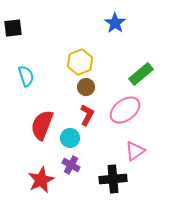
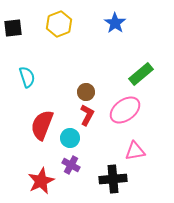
yellow hexagon: moved 21 px left, 38 px up
cyan semicircle: moved 1 px right, 1 px down
brown circle: moved 5 px down
pink triangle: rotated 25 degrees clockwise
red star: moved 1 px down
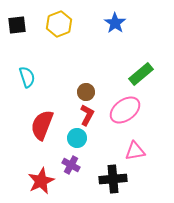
black square: moved 4 px right, 3 px up
cyan circle: moved 7 px right
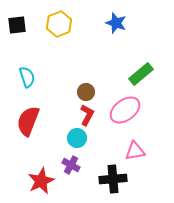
blue star: moved 1 px right; rotated 15 degrees counterclockwise
red semicircle: moved 14 px left, 4 px up
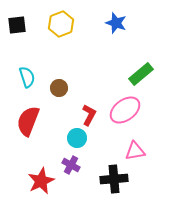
yellow hexagon: moved 2 px right
brown circle: moved 27 px left, 4 px up
red L-shape: moved 2 px right
black cross: moved 1 px right
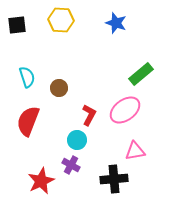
yellow hexagon: moved 4 px up; rotated 25 degrees clockwise
cyan circle: moved 2 px down
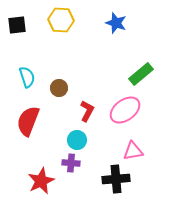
red L-shape: moved 2 px left, 4 px up
pink triangle: moved 2 px left
purple cross: moved 2 px up; rotated 24 degrees counterclockwise
black cross: moved 2 px right
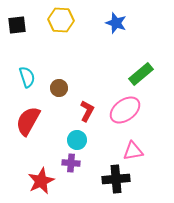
red semicircle: rotated 8 degrees clockwise
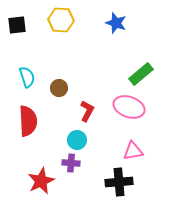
pink ellipse: moved 4 px right, 3 px up; rotated 56 degrees clockwise
red semicircle: rotated 148 degrees clockwise
black cross: moved 3 px right, 3 px down
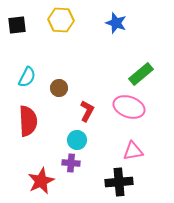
cyan semicircle: rotated 45 degrees clockwise
